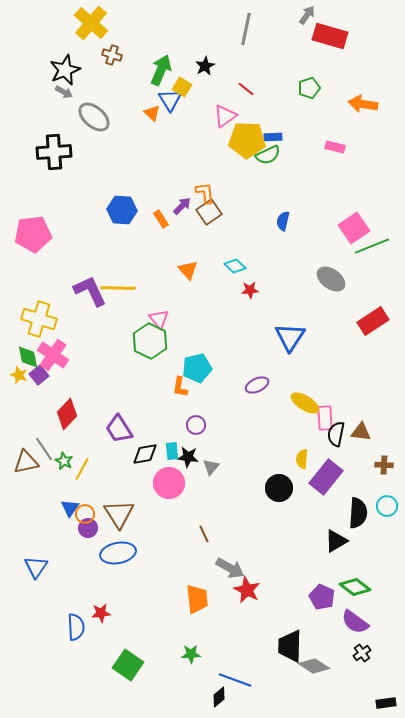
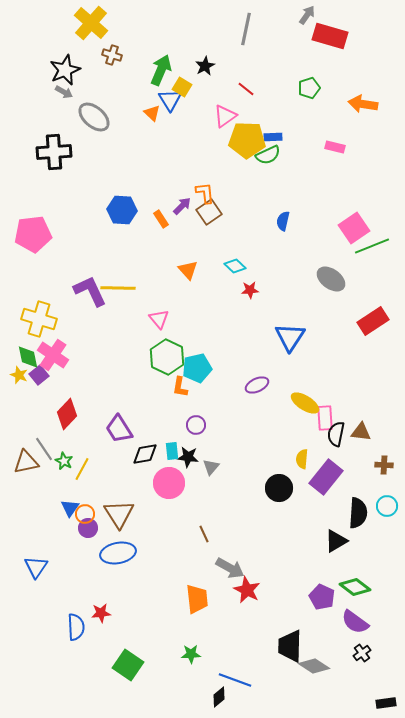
green hexagon at (150, 341): moved 17 px right, 16 px down
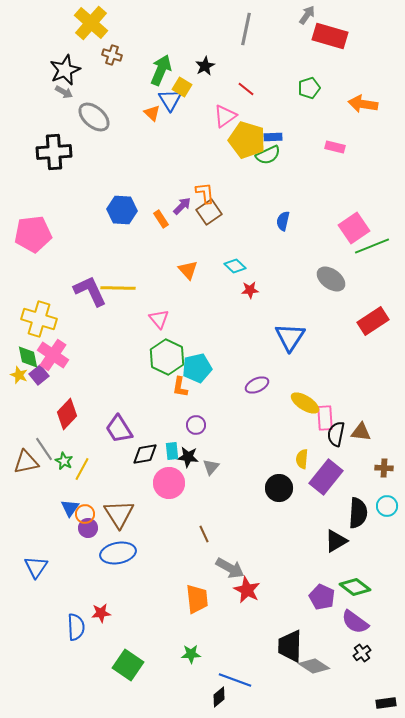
yellow pentagon at (247, 140): rotated 15 degrees clockwise
brown cross at (384, 465): moved 3 px down
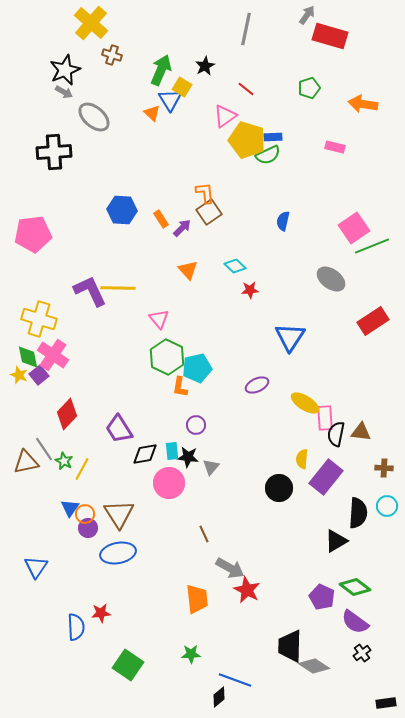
purple arrow at (182, 206): moved 22 px down
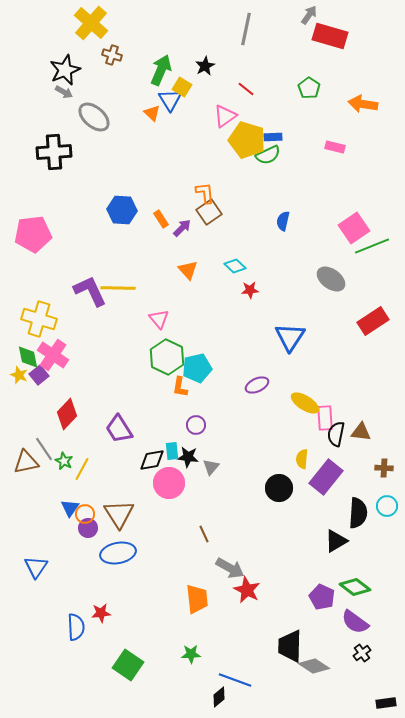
gray arrow at (307, 15): moved 2 px right
green pentagon at (309, 88): rotated 20 degrees counterclockwise
black diamond at (145, 454): moved 7 px right, 6 px down
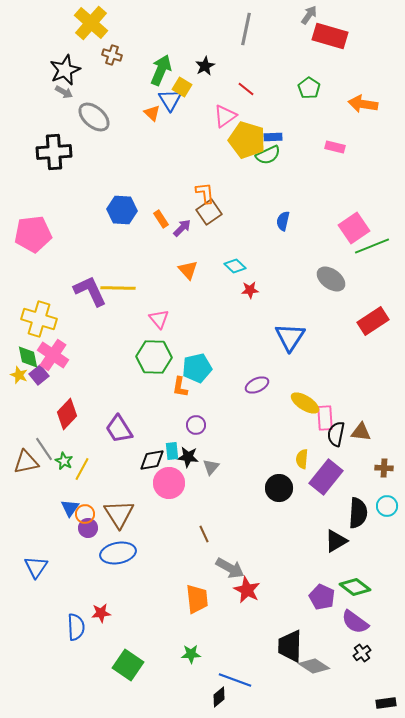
green hexagon at (167, 357): moved 13 px left; rotated 24 degrees counterclockwise
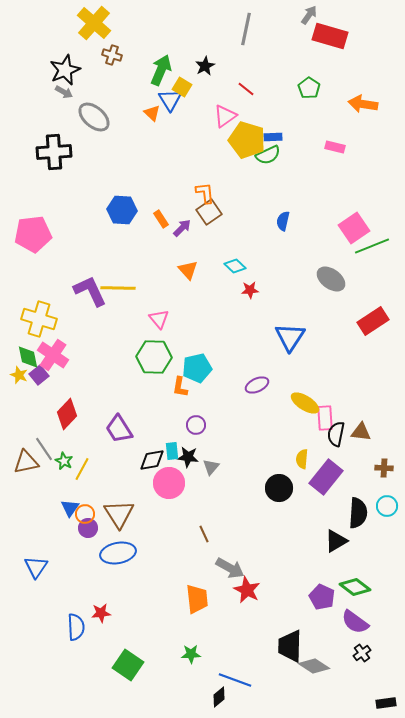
yellow cross at (91, 23): moved 3 px right
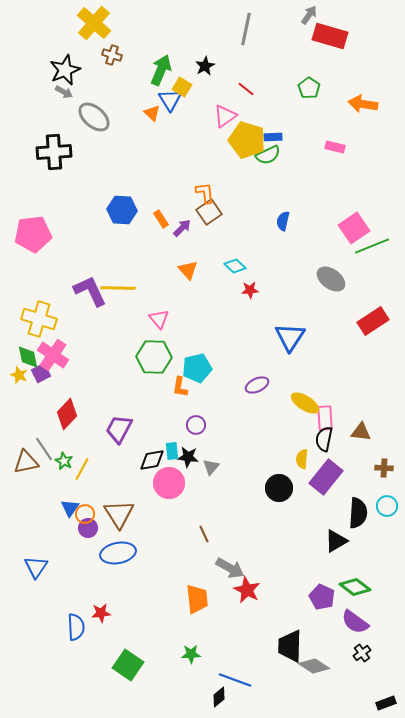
purple square at (39, 375): moved 2 px right, 2 px up; rotated 12 degrees clockwise
purple trapezoid at (119, 429): rotated 60 degrees clockwise
black semicircle at (336, 434): moved 12 px left, 5 px down
black rectangle at (386, 703): rotated 12 degrees counterclockwise
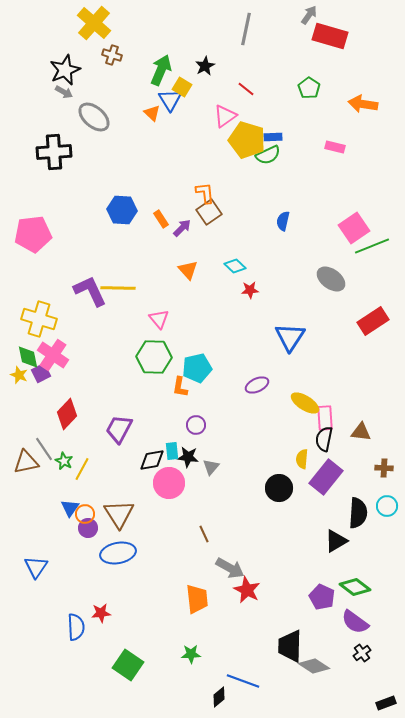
blue line at (235, 680): moved 8 px right, 1 px down
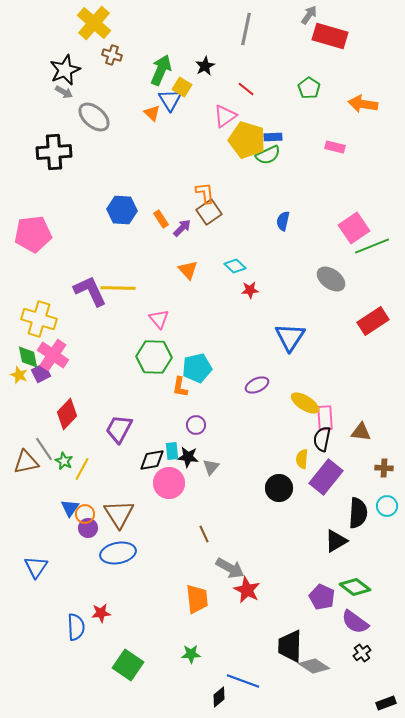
black semicircle at (324, 439): moved 2 px left
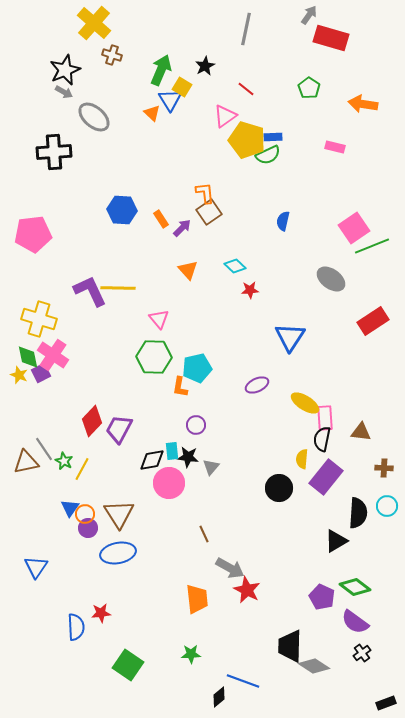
red rectangle at (330, 36): moved 1 px right, 2 px down
red diamond at (67, 414): moved 25 px right, 7 px down
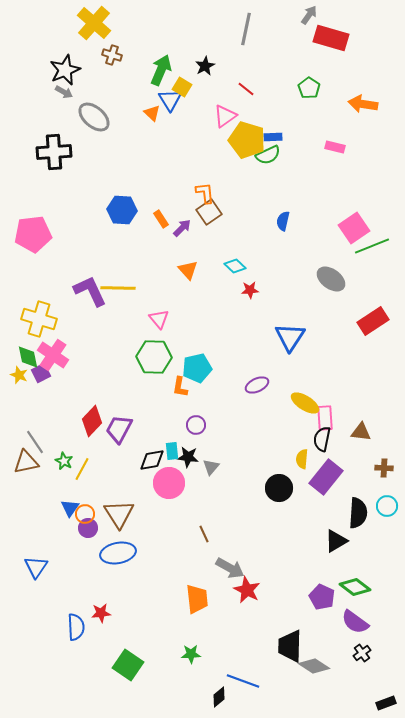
gray line at (44, 449): moved 9 px left, 7 px up
